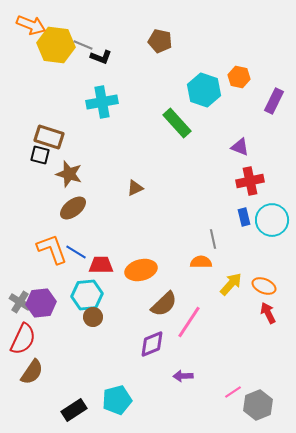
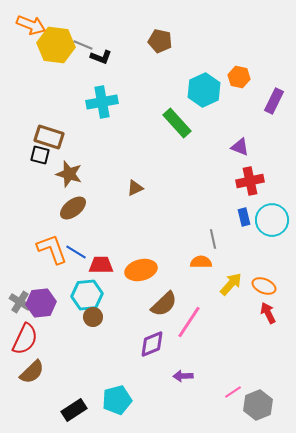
cyan hexagon at (204, 90): rotated 16 degrees clockwise
red semicircle at (23, 339): moved 2 px right
brown semicircle at (32, 372): rotated 12 degrees clockwise
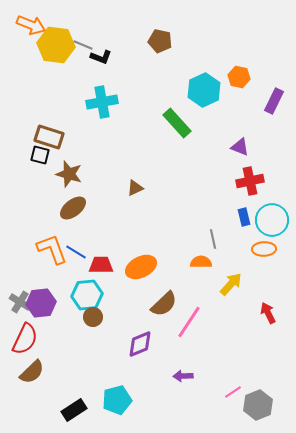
orange ellipse at (141, 270): moved 3 px up; rotated 12 degrees counterclockwise
orange ellipse at (264, 286): moved 37 px up; rotated 25 degrees counterclockwise
purple diamond at (152, 344): moved 12 px left
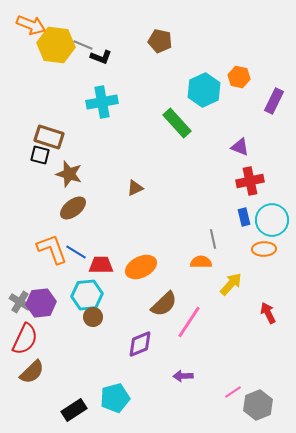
cyan pentagon at (117, 400): moved 2 px left, 2 px up
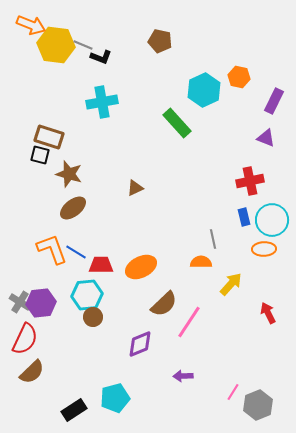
purple triangle at (240, 147): moved 26 px right, 9 px up
pink line at (233, 392): rotated 24 degrees counterclockwise
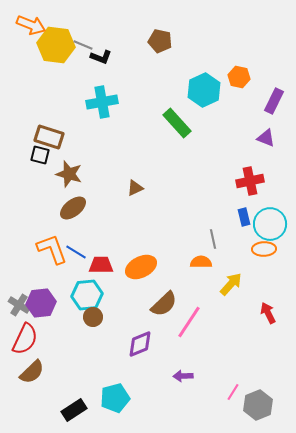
cyan circle at (272, 220): moved 2 px left, 4 px down
gray cross at (20, 302): moved 1 px left, 3 px down
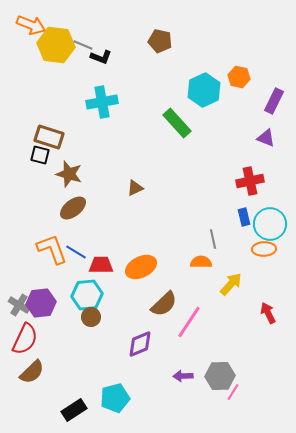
brown circle at (93, 317): moved 2 px left
gray hexagon at (258, 405): moved 38 px left, 29 px up; rotated 20 degrees clockwise
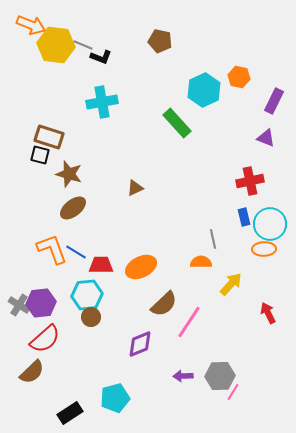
red semicircle at (25, 339): moved 20 px right; rotated 24 degrees clockwise
black rectangle at (74, 410): moved 4 px left, 3 px down
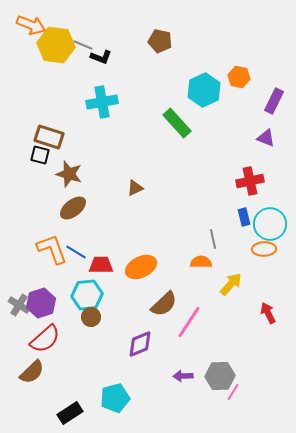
purple hexagon at (41, 303): rotated 12 degrees counterclockwise
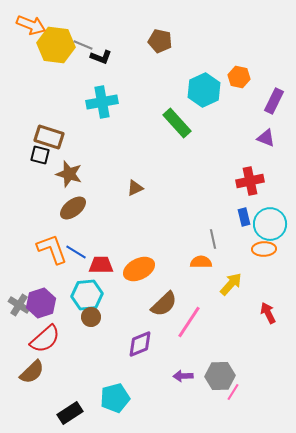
orange ellipse at (141, 267): moved 2 px left, 2 px down
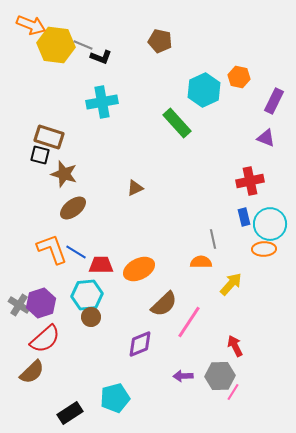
brown star at (69, 174): moved 5 px left
red arrow at (268, 313): moved 33 px left, 33 px down
